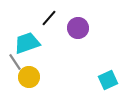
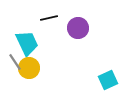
black line: rotated 36 degrees clockwise
cyan trapezoid: rotated 84 degrees clockwise
yellow circle: moved 9 px up
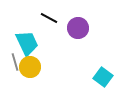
black line: rotated 42 degrees clockwise
gray line: rotated 18 degrees clockwise
yellow circle: moved 1 px right, 1 px up
cyan square: moved 5 px left, 3 px up; rotated 30 degrees counterclockwise
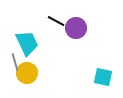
black line: moved 7 px right, 3 px down
purple circle: moved 2 px left
yellow circle: moved 3 px left, 6 px down
cyan square: rotated 24 degrees counterclockwise
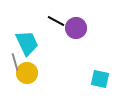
cyan square: moved 3 px left, 2 px down
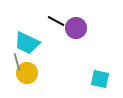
cyan trapezoid: rotated 140 degrees clockwise
gray line: moved 2 px right
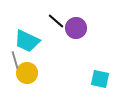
black line: rotated 12 degrees clockwise
cyan trapezoid: moved 2 px up
gray line: moved 2 px left, 2 px up
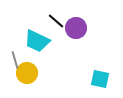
cyan trapezoid: moved 10 px right
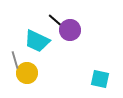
purple circle: moved 6 px left, 2 px down
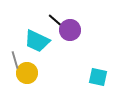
cyan square: moved 2 px left, 2 px up
